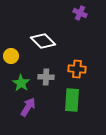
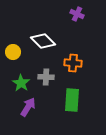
purple cross: moved 3 px left, 1 px down
yellow circle: moved 2 px right, 4 px up
orange cross: moved 4 px left, 6 px up
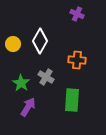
white diamond: moved 3 px left; rotated 75 degrees clockwise
yellow circle: moved 8 px up
orange cross: moved 4 px right, 3 px up
gray cross: rotated 28 degrees clockwise
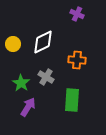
white diamond: moved 3 px right, 1 px down; rotated 35 degrees clockwise
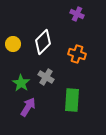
white diamond: rotated 20 degrees counterclockwise
orange cross: moved 6 px up; rotated 12 degrees clockwise
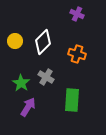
yellow circle: moved 2 px right, 3 px up
